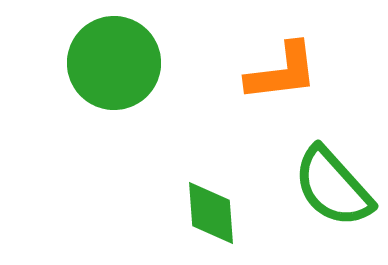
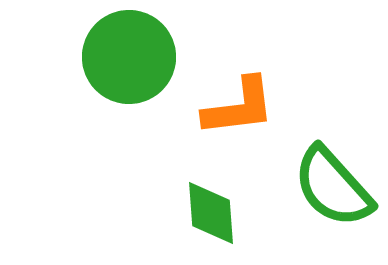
green circle: moved 15 px right, 6 px up
orange L-shape: moved 43 px left, 35 px down
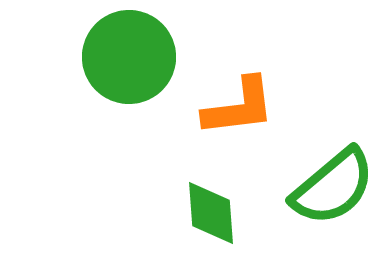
green semicircle: rotated 88 degrees counterclockwise
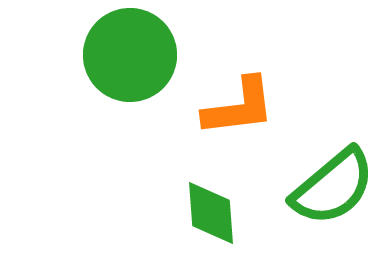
green circle: moved 1 px right, 2 px up
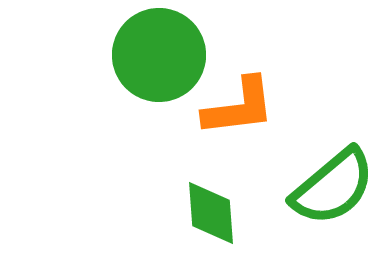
green circle: moved 29 px right
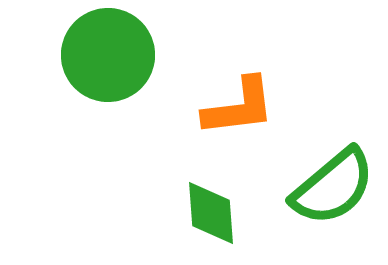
green circle: moved 51 px left
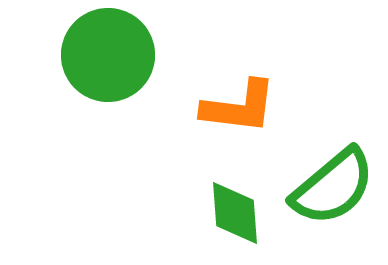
orange L-shape: rotated 14 degrees clockwise
green diamond: moved 24 px right
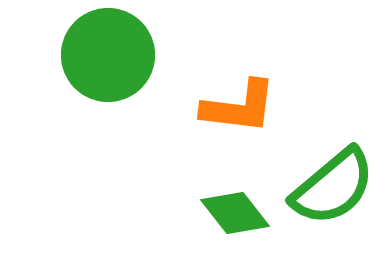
green diamond: rotated 34 degrees counterclockwise
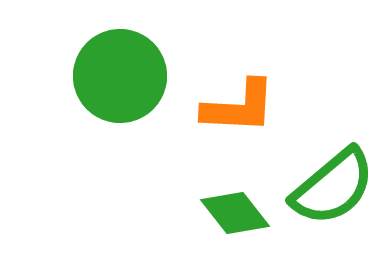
green circle: moved 12 px right, 21 px down
orange L-shape: rotated 4 degrees counterclockwise
